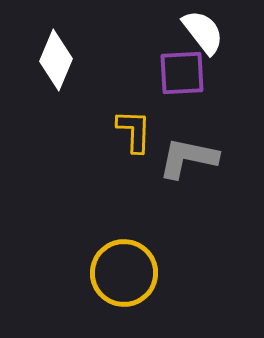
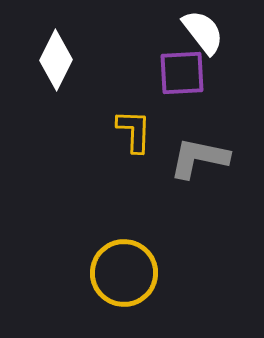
white diamond: rotated 4 degrees clockwise
gray L-shape: moved 11 px right
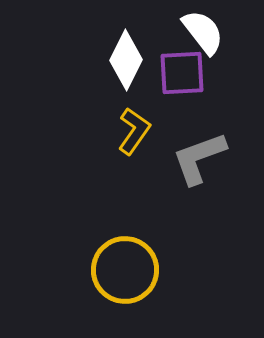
white diamond: moved 70 px right
yellow L-shape: rotated 33 degrees clockwise
gray L-shape: rotated 32 degrees counterclockwise
yellow circle: moved 1 px right, 3 px up
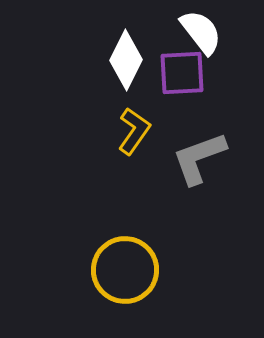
white semicircle: moved 2 px left
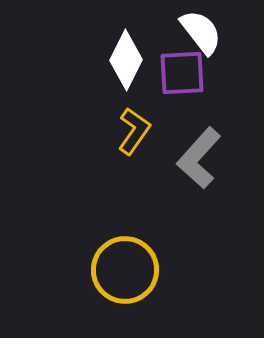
gray L-shape: rotated 28 degrees counterclockwise
